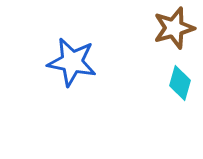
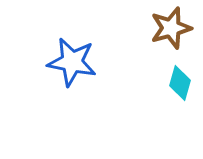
brown star: moved 3 px left
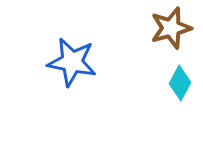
cyan diamond: rotated 12 degrees clockwise
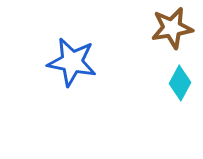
brown star: moved 1 px right; rotated 6 degrees clockwise
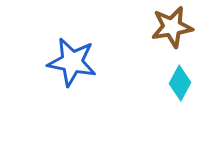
brown star: moved 1 px up
